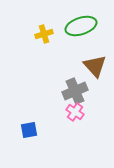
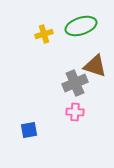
brown triangle: rotated 30 degrees counterclockwise
gray cross: moved 8 px up
pink cross: rotated 30 degrees counterclockwise
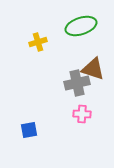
yellow cross: moved 6 px left, 8 px down
brown triangle: moved 2 px left, 3 px down
gray cross: moved 2 px right; rotated 10 degrees clockwise
pink cross: moved 7 px right, 2 px down
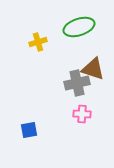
green ellipse: moved 2 px left, 1 px down
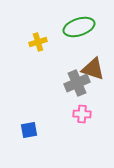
gray cross: rotated 10 degrees counterclockwise
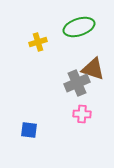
blue square: rotated 18 degrees clockwise
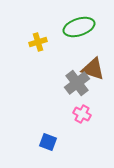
gray cross: rotated 15 degrees counterclockwise
pink cross: rotated 24 degrees clockwise
blue square: moved 19 px right, 12 px down; rotated 12 degrees clockwise
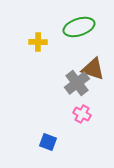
yellow cross: rotated 18 degrees clockwise
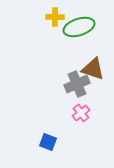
yellow cross: moved 17 px right, 25 px up
gray cross: moved 1 px down; rotated 15 degrees clockwise
pink cross: moved 1 px left, 1 px up; rotated 24 degrees clockwise
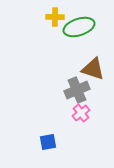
gray cross: moved 6 px down
blue square: rotated 30 degrees counterclockwise
